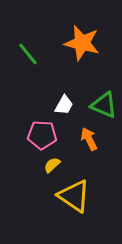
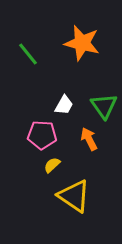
green triangle: moved 1 px down; rotated 32 degrees clockwise
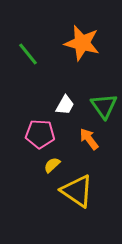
white trapezoid: moved 1 px right
pink pentagon: moved 2 px left, 1 px up
orange arrow: rotated 10 degrees counterclockwise
yellow triangle: moved 3 px right, 5 px up
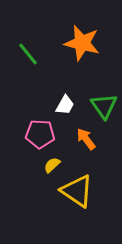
orange arrow: moved 3 px left
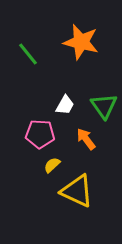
orange star: moved 1 px left, 1 px up
yellow triangle: rotated 9 degrees counterclockwise
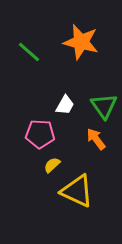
green line: moved 1 px right, 2 px up; rotated 10 degrees counterclockwise
orange arrow: moved 10 px right
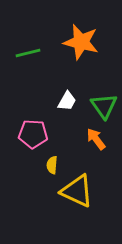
green line: moved 1 px left, 1 px down; rotated 55 degrees counterclockwise
white trapezoid: moved 2 px right, 4 px up
pink pentagon: moved 7 px left
yellow semicircle: rotated 42 degrees counterclockwise
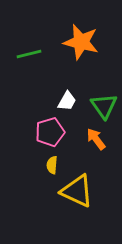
green line: moved 1 px right, 1 px down
pink pentagon: moved 17 px right, 2 px up; rotated 20 degrees counterclockwise
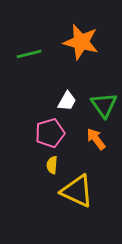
green triangle: moved 1 px up
pink pentagon: moved 1 px down
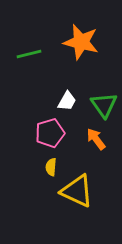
yellow semicircle: moved 1 px left, 2 px down
